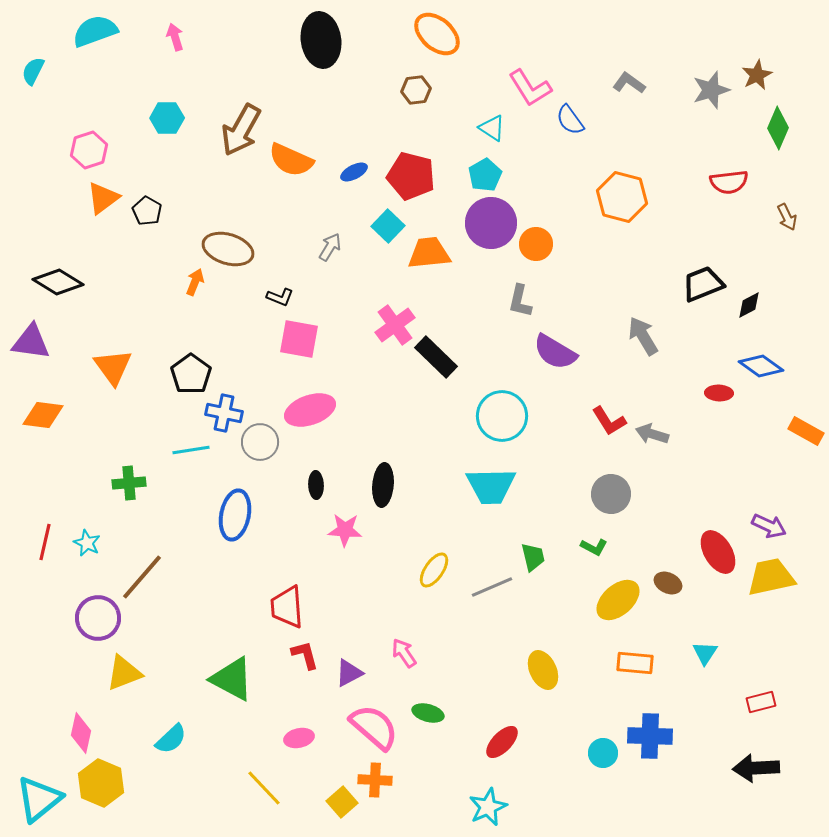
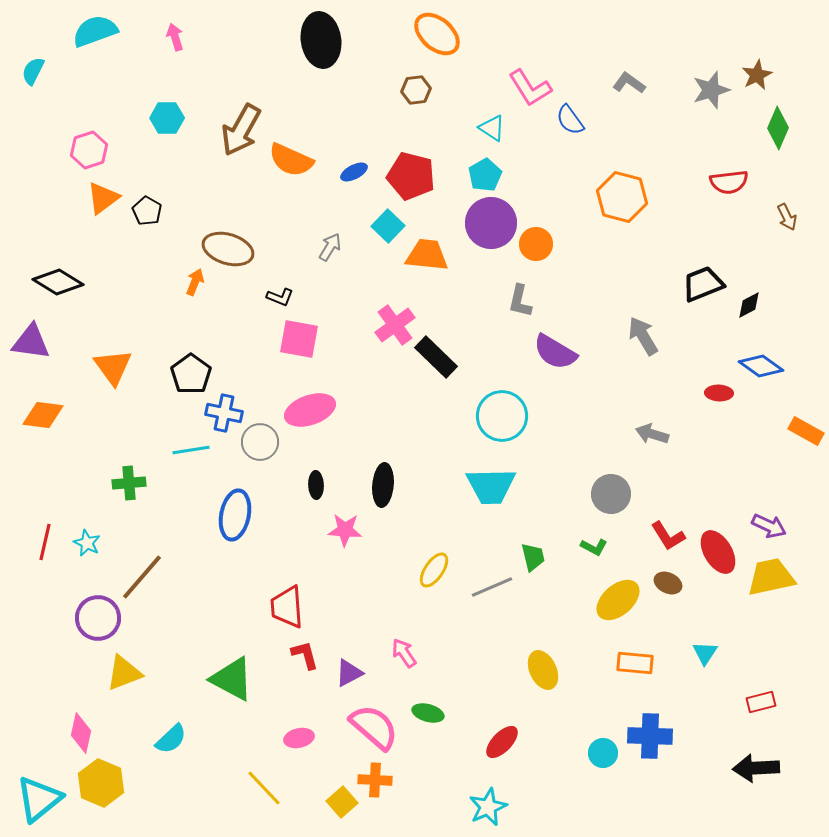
orange trapezoid at (429, 253): moved 2 px left, 2 px down; rotated 12 degrees clockwise
red L-shape at (609, 421): moved 59 px right, 115 px down
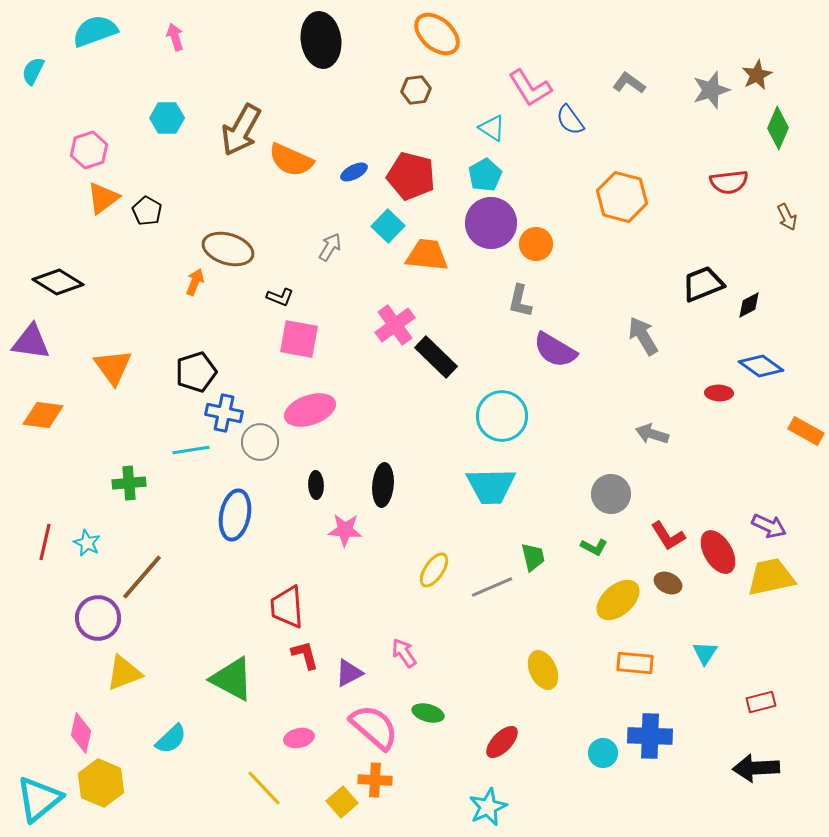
purple semicircle at (555, 352): moved 2 px up
black pentagon at (191, 374): moved 5 px right, 2 px up; rotated 18 degrees clockwise
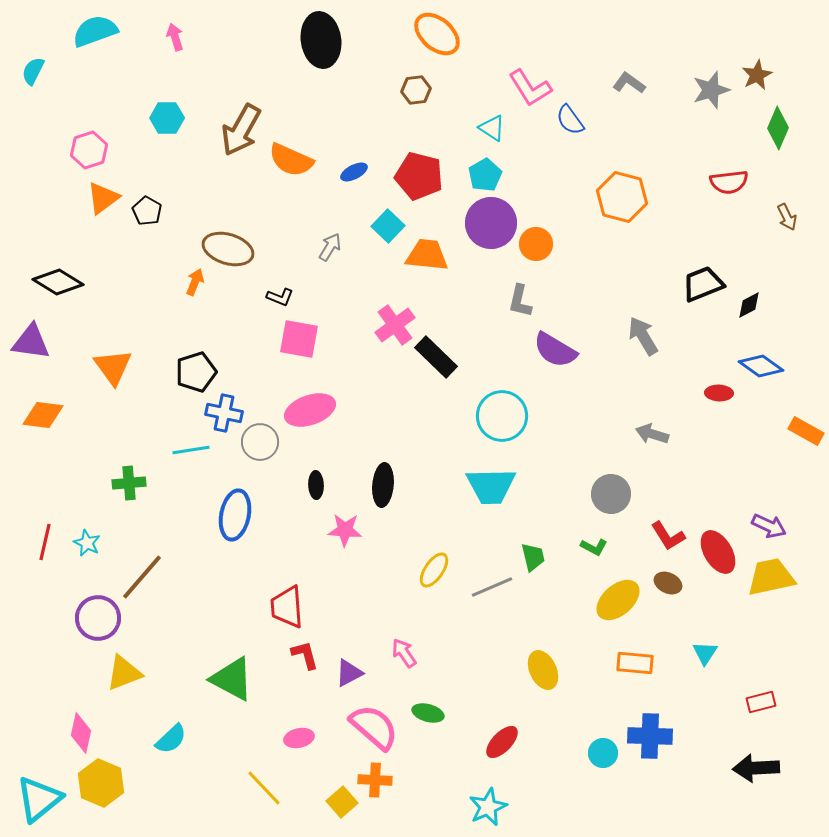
red pentagon at (411, 176): moved 8 px right
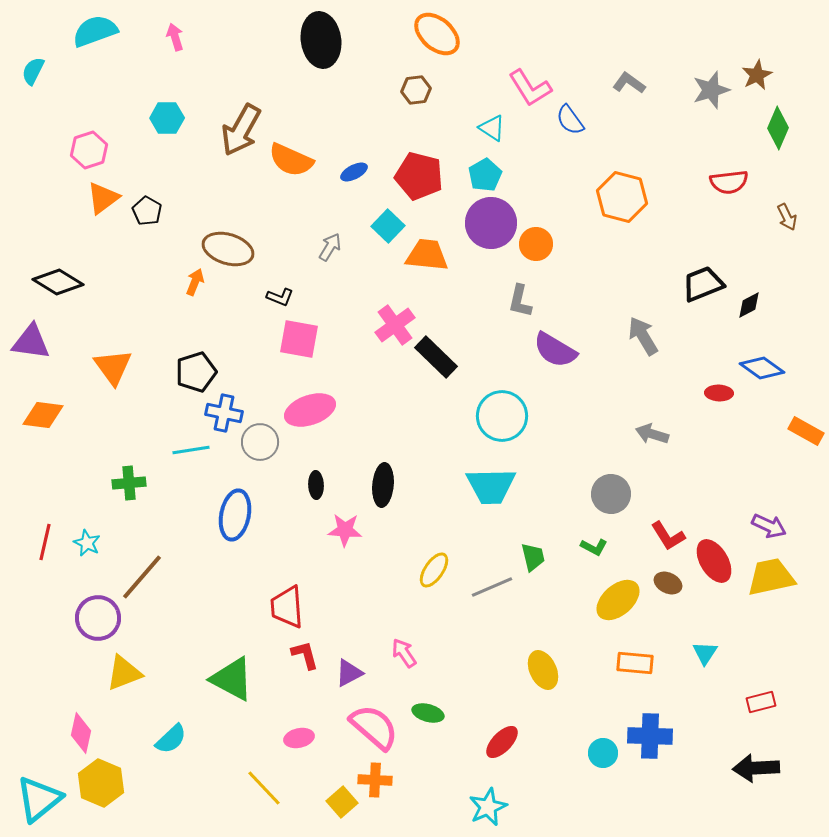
blue diamond at (761, 366): moved 1 px right, 2 px down
red ellipse at (718, 552): moved 4 px left, 9 px down
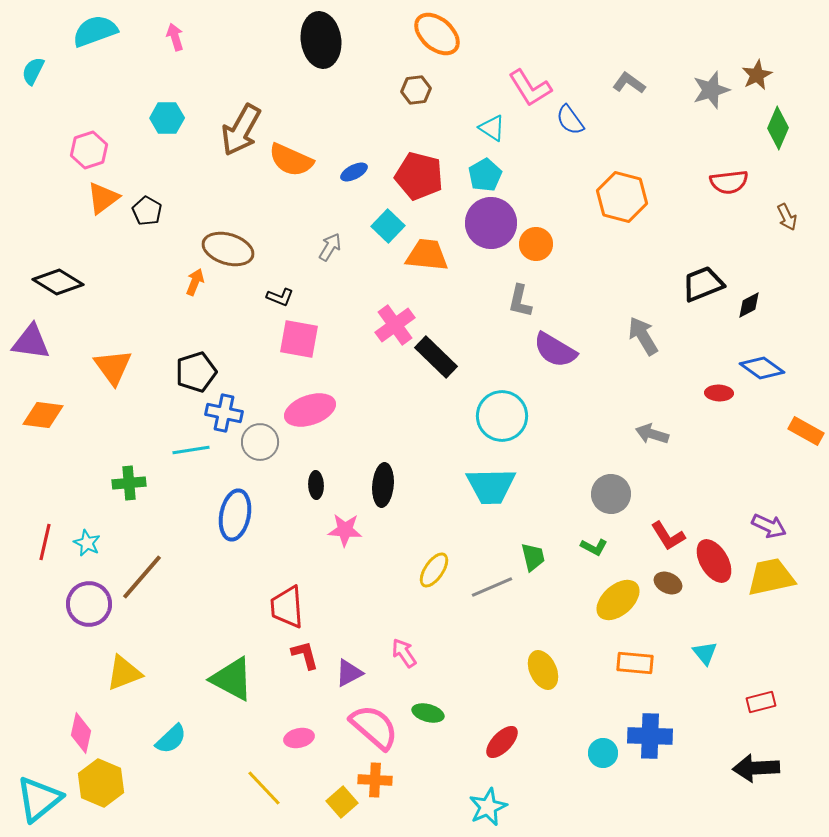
purple circle at (98, 618): moved 9 px left, 14 px up
cyan triangle at (705, 653): rotated 12 degrees counterclockwise
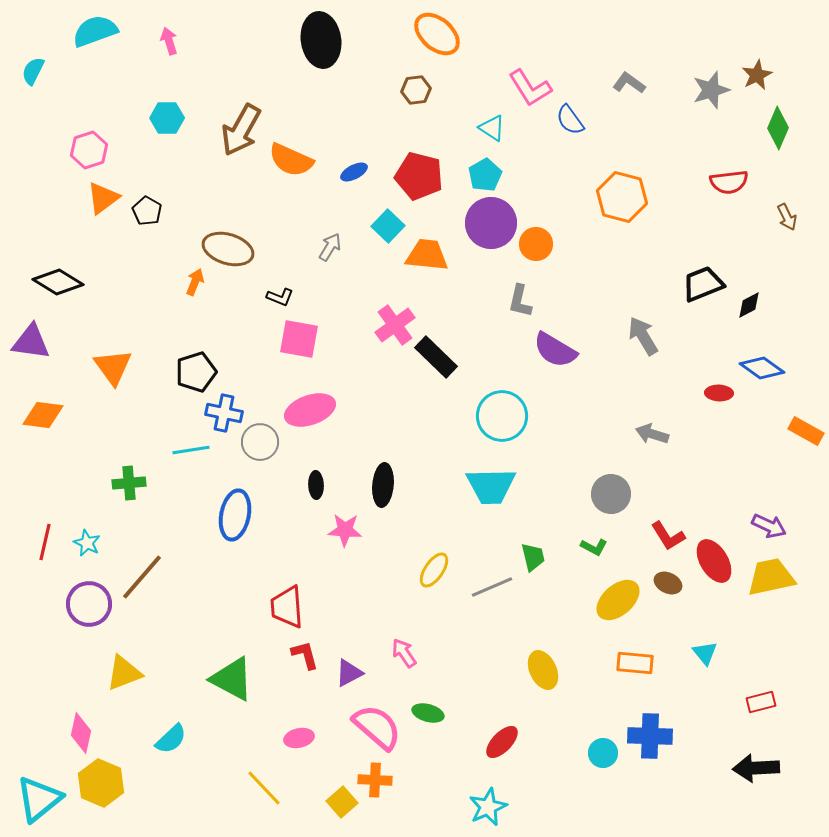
pink arrow at (175, 37): moved 6 px left, 4 px down
pink semicircle at (374, 727): moved 3 px right
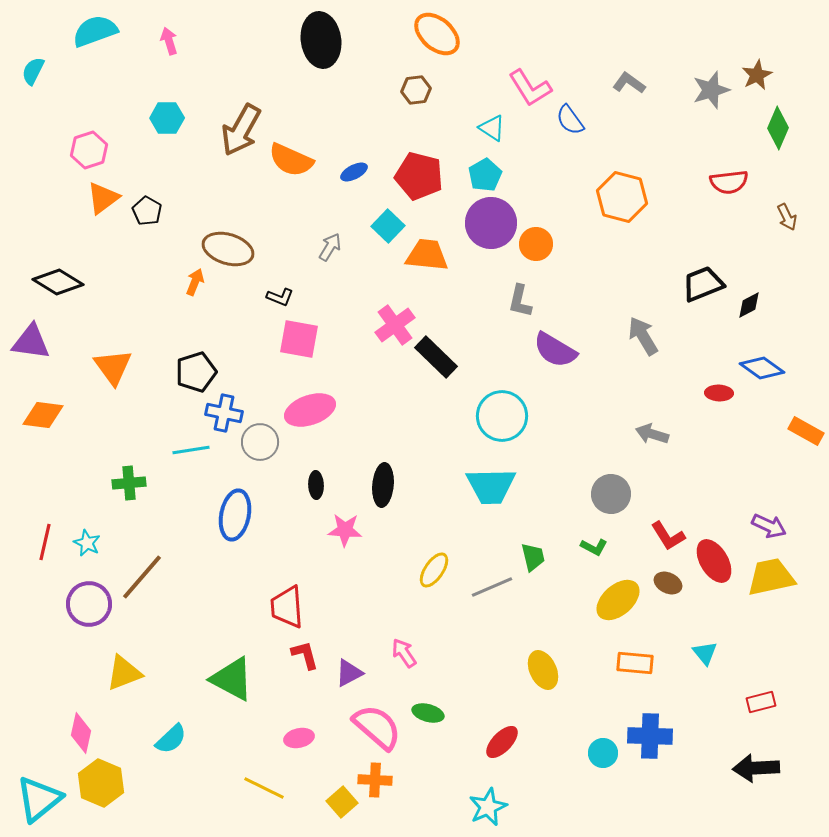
yellow line at (264, 788): rotated 21 degrees counterclockwise
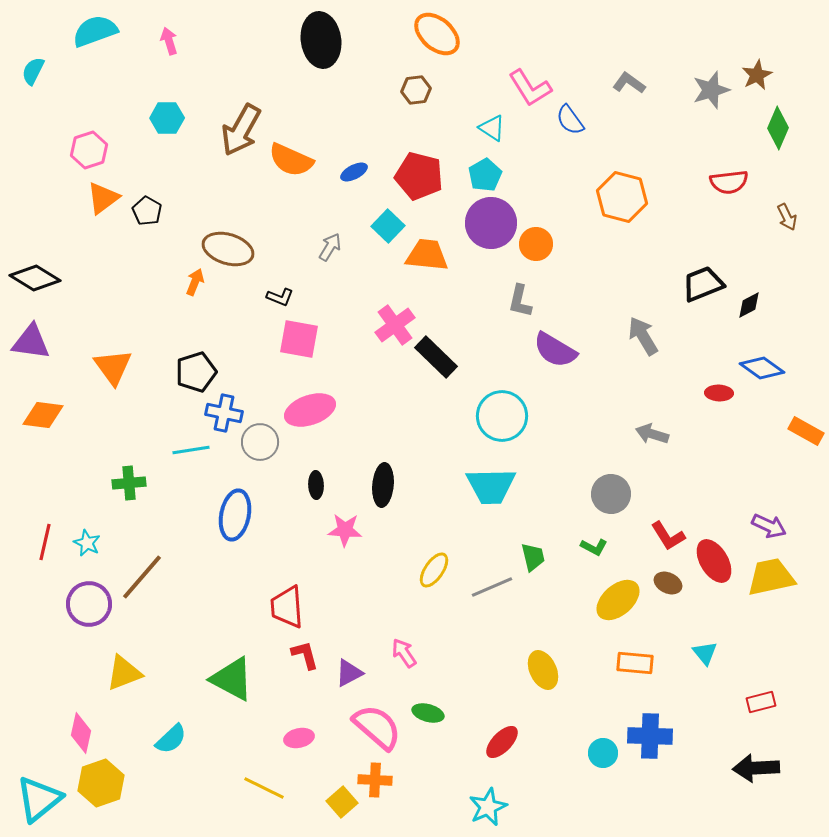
black diamond at (58, 282): moved 23 px left, 4 px up
yellow hexagon at (101, 783): rotated 18 degrees clockwise
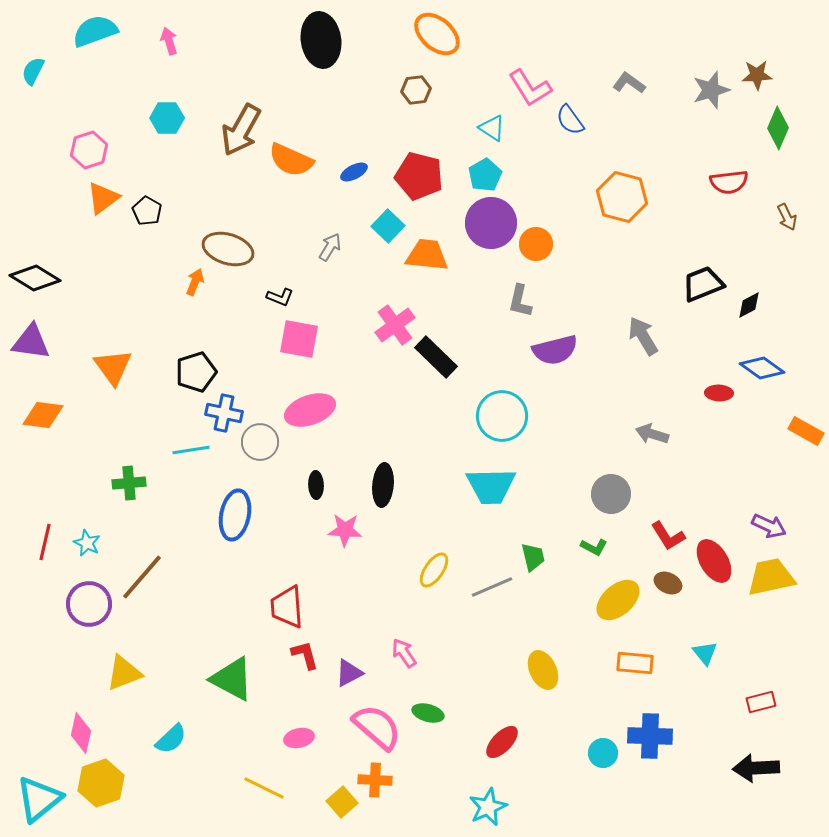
brown star at (757, 75): rotated 24 degrees clockwise
purple semicircle at (555, 350): rotated 45 degrees counterclockwise
